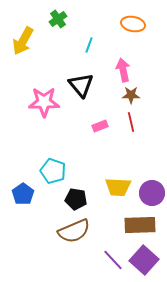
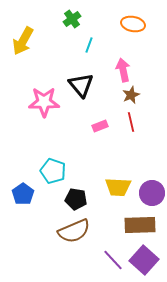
green cross: moved 14 px right
brown star: rotated 24 degrees counterclockwise
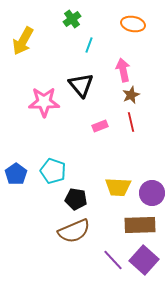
blue pentagon: moved 7 px left, 20 px up
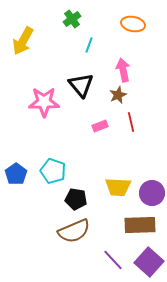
brown star: moved 13 px left
purple square: moved 5 px right, 2 px down
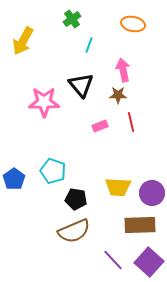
brown star: rotated 24 degrees clockwise
blue pentagon: moved 2 px left, 5 px down
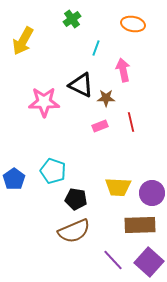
cyan line: moved 7 px right, 3 px down
black triangle: rotated 24 degrees counterclockwise
brown star: moved 12 px left, 3 px down
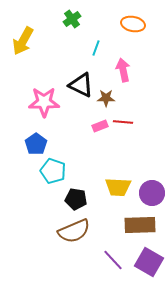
red line: moved 8 px left; rotated 72 degrees counterclockwise
blue pentagon: moved 22 px right, 35 px up
purple square: rotated 12 degrees counterclockwise
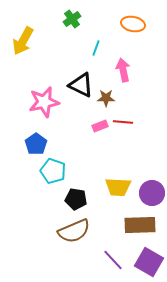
pink star: rotated 12 degrees counterclockwise
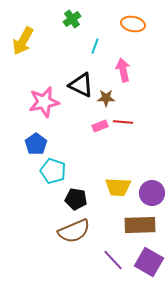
cyan line: moved 1 px left, 2 px up
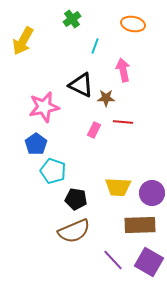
pink star: moved 5 px down
pink rectangle: moved 6 px left, 4 px down; rotated 42 degrees counterclockwise
